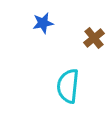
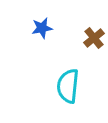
blue star: moved 1 px left, 5 px down
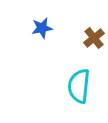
cyan semicircle: moved 11 px right
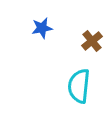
brown cross: moved 2 px left, 3 px down
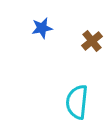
cyan semicircle: moved 2 px left, 16 px down
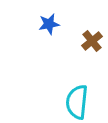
blue star: moved 7 px right, 4 px up
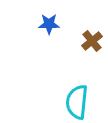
blue star: rotated 10 degrees clockwise
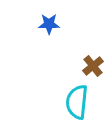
brown cross: moved 1 px right, 25 px down
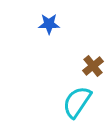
cyan semicircle: rotated 28 degrees clockwise
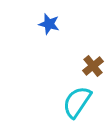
blue star: rotated 15 degrees clockwise
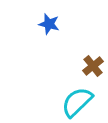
cyan semicircle: rotated 12 degrees clockwise
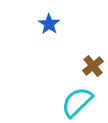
blue star: rotated 20 degrees clockwise
